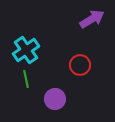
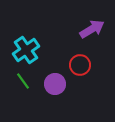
purple arrow: moved 10 px down
green line: moved 3 px left, 2 px down; rotated 24 degrees counterclockwise
purple circle: moved 15 px up
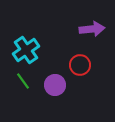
purple arrow: rotated 25 degrees clockwise
purple circle: moved 1 px down
